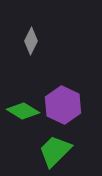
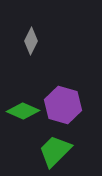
purple hexagon: rotated 9 degrees counterclockwise
green diamond: rotated 8 degrees counterclockwise
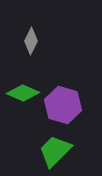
green diamond: moved 18 px up
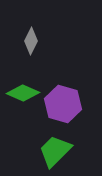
purple hexagon: moved 1 px up
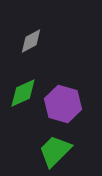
gray diamond: rotated 36 degrees clockwise
green diamond: rotated 48 degrees counterclockwise
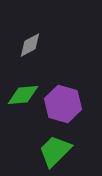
gray diamond: moved 1 px left, 4 px down
green diamond: moved 2 px down; rotated 20 degrees clockwise
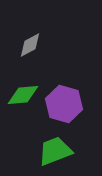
purple hexagon: moved 1 px right
green trapezoid: rotated 24 degrees clockwise
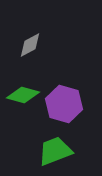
green diamond: rotated 20 degrees clockwise
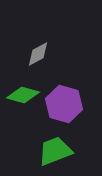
gray diamond: moved 8 px right, 9 px down
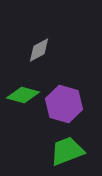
gray diamond: moved 1 px right, 4 px up
green trapezoid: moved 12 px right
